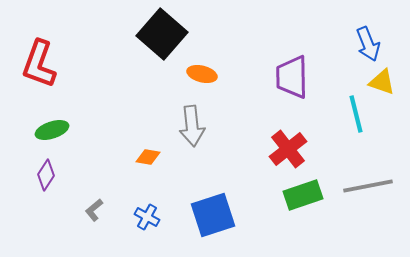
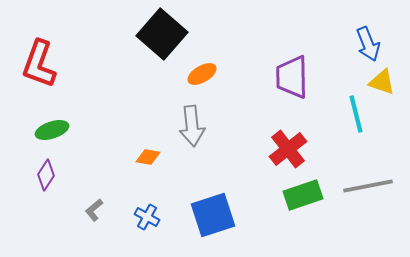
orange ellipse: rotated 44 degrees counterclockwise
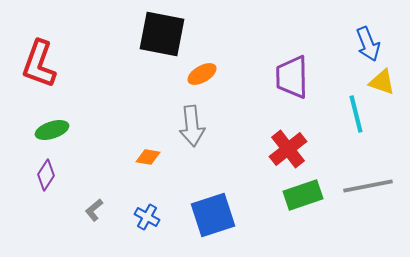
black square: rotated 30 degrees counterclockwise
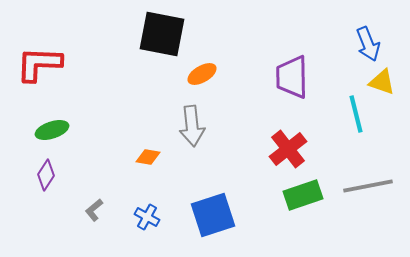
red L-shape: rotated 72 degrees clockwise
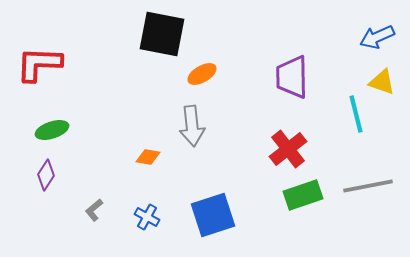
blue arrow: moved 9 px right, 7 px up; rotated 88 degrees clockwise
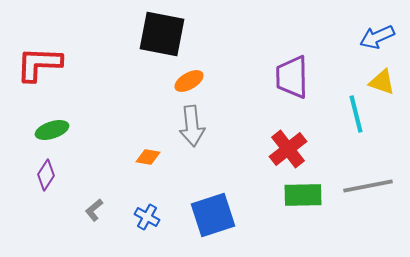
orange ellipse: moved 13 px left, 7 px down
green rectangle: rotated 18 degrees clockwise
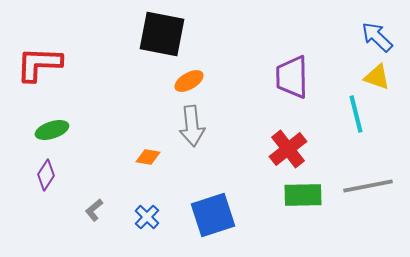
blue arrow: rotated 68 degrees clockwise
yellow triangle: moved 5 px left, 5 px up
blue cross: rotated 15 degrees clockwise
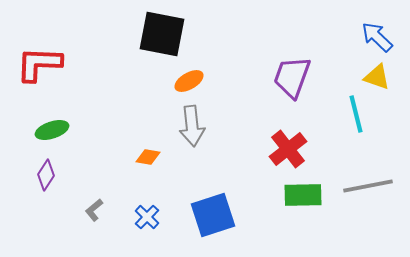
purple trapezoid: rotated 21 degrees clockwise
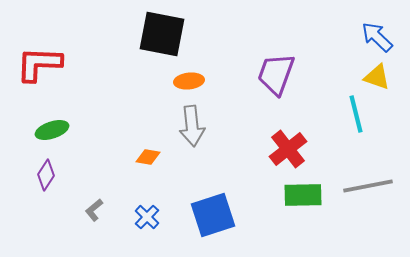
purple trapezoid: moved 16 px left, 3 px up
orange ellipse: rotated 24 degrees clockwise
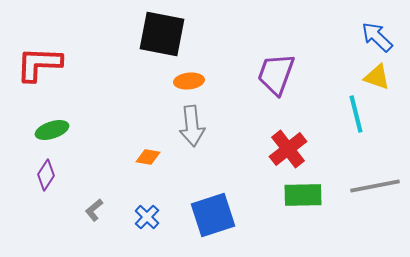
gray line: moved 7 px right
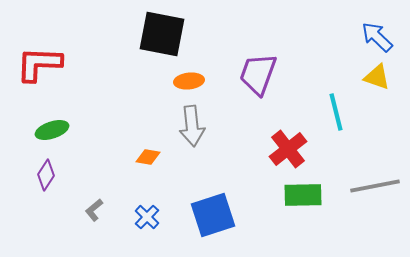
purple trapezoid: moved 18 px left
cyan line: moved 20 px left, 2 px up
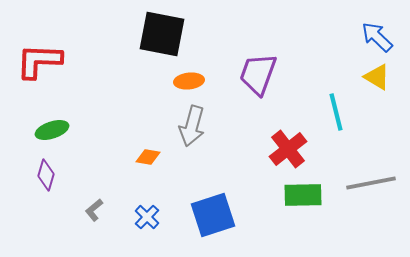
red L-shape: moved 3 px up
yellow triangle: rotated 12 degrees clockwise
gray arrow: rotated 21 degrees clockwise
purple diamond: rotated 16 degrees counterclockwise
gray line: moved 4 px left, 3 px up
